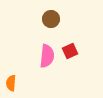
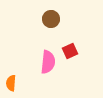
pink semicircle: moved 1 px right, 6 px down
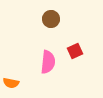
red square: moved 5 px right
orange semicircle: rotated 84 degrees counterclockwise
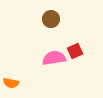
pink semicircle: moved 6 px right, 4 px up; rotated 105 degrees counterclockwise
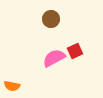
pink semicircle: rotated 20 degrees counterclockwise
orange semicircle: moved 1 px right, 3 px down
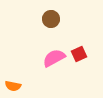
red square: moved 4 px right, 3 px down
orange semicircle: moved 1 px right
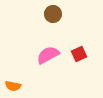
brown circle: moved 2 px right, 5 px up
pink semicircle: moved 6 px left, 3 px up
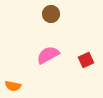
brown circle: moved 2 px left
red square: moved 7 px right, 6 px down
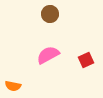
brown circle: moved 1 px left
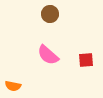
pink semicircle: rotated 110 degrees counterclockwise
red square: rotated 21 degrees clockwise
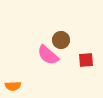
brown circle: moved 11 px right, 26 px down
orange semicircle: rotated 14 degrees counterclockwise
